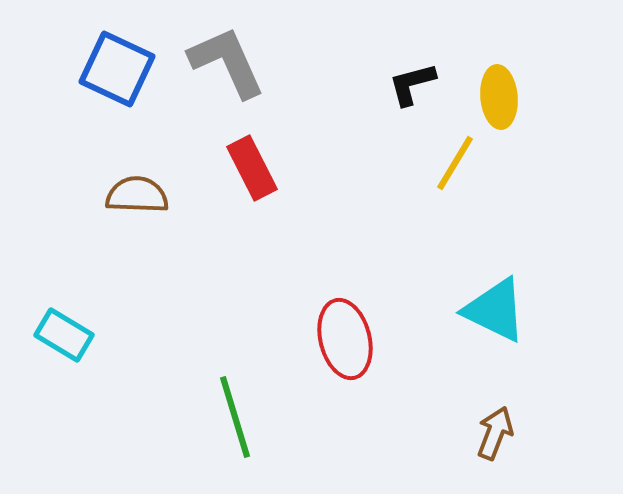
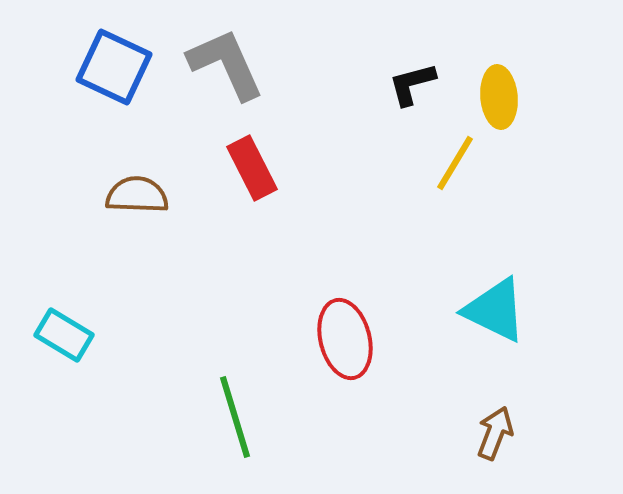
gray L-shape: moved 1 px left, 2 px down
blue square: moved 3 px left, 2 px up
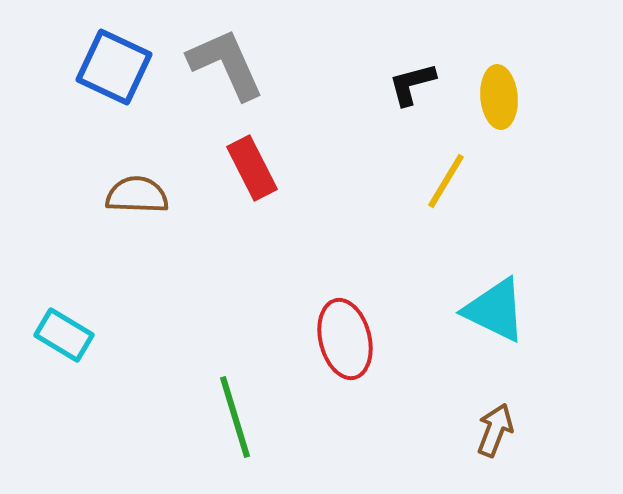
yellow line: moved 9 px left, 18 px down
brown arrow: moved 3 px up
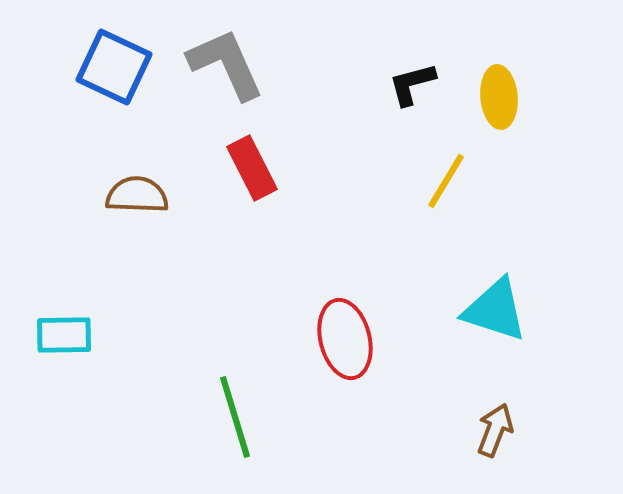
cyan triangle: rotated 8 degrees counterclockwise
cyan rectangle: rotated 32 degrees counterclockwise
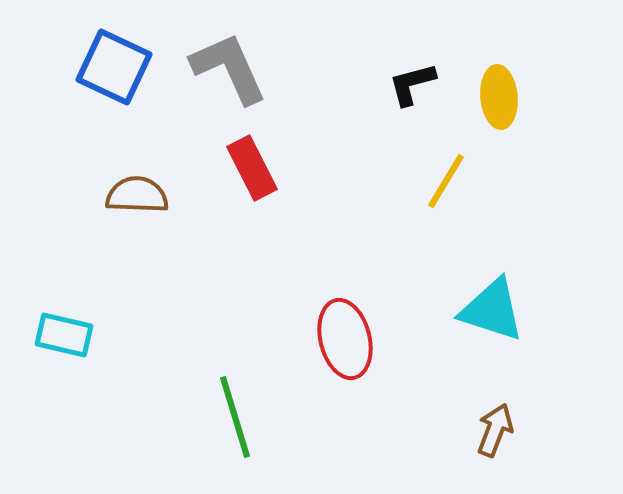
gray L-shape: moved 3 px right, 4 px down
cyan triangle: moved 3 px left
cyan rectangle: rotated 14 degrees clockwise
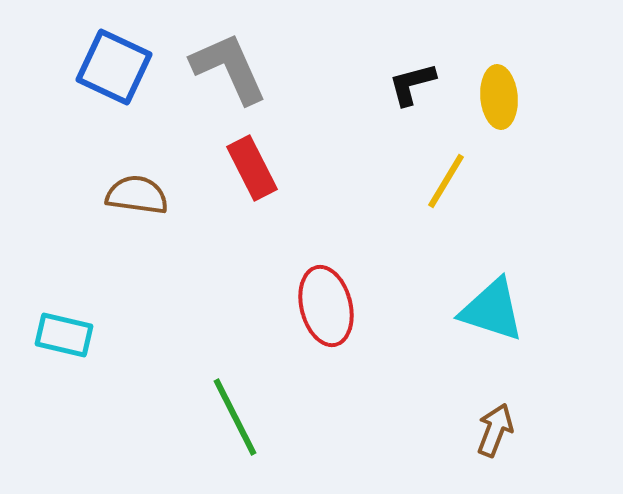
brown semicircle: rotated 6 degrees clockwise
red ellipse: moved 19 px left, 33 px up
green line: rotated 10 degrees counterclockwise
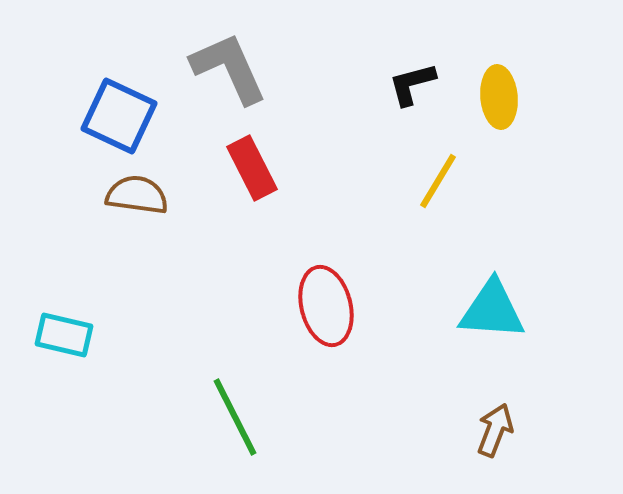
blue square: moved 5 px right, 49 px down
yellow line: moved 8 px left
cyan triangle: rotated 14 degrees counterclockwise
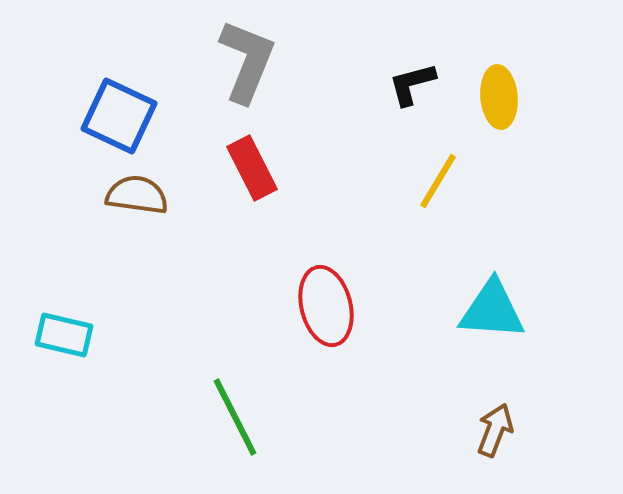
gray L-shape: moved 18 px right, 7 px up; rotated 46 degrees clockwise
